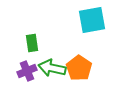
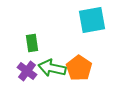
purple cross: rotated 30 degrees counterclockwise
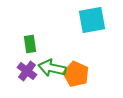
green rectangle: moved 2 px left, 1 px down
orange pentagon: moved 3 px left, 6 px down; rotated 10 degrees counterclockwise
